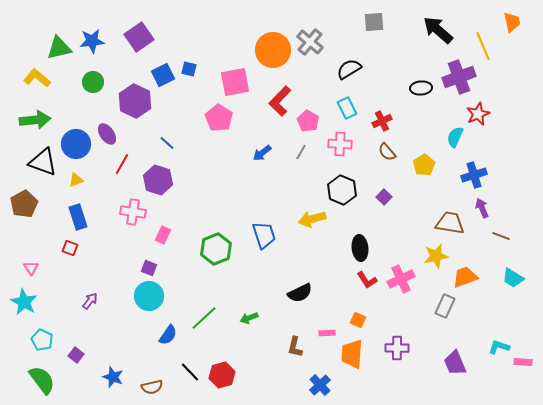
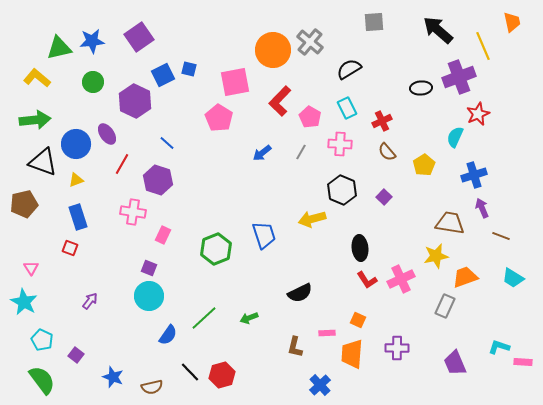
pink pentagon at (308, 121): moved 2 px right, 4 px up
brown pentagon at (24, 204): rotated 16 degrees clockwise
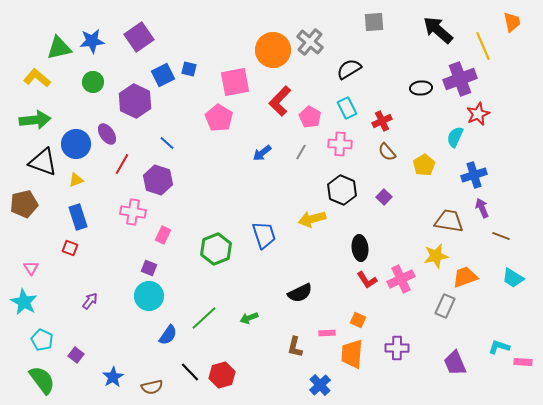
purple cross at (459, 77): moved 1 px right, 2 px down
brown trapezoid at (450, 223): moved 1 px left, 2 px up
blue star at (113, 377): rotated 20 degrees clockwise
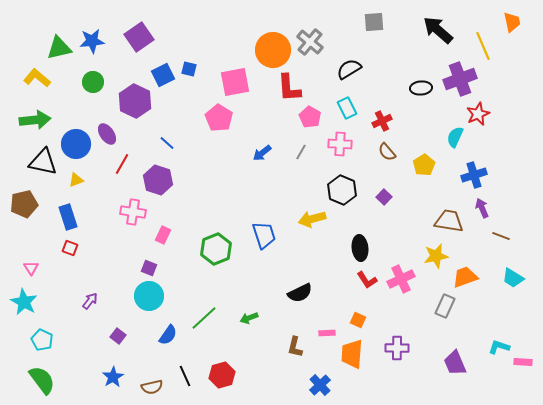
red L-shape at (280, 101): moved 9 px right, 13 px up; rotated 48 degrees counterclockwise
black triangle at (43, 162): rotated 8 degrees counterclockwise
blue rectangle at (78, 217): moved 10 px left
purple square at (76, 355): moved 42 px right, 19 px up
black line at (190, 372): moved 5 px left, 4 px down; rotated 20 degrees clockwise
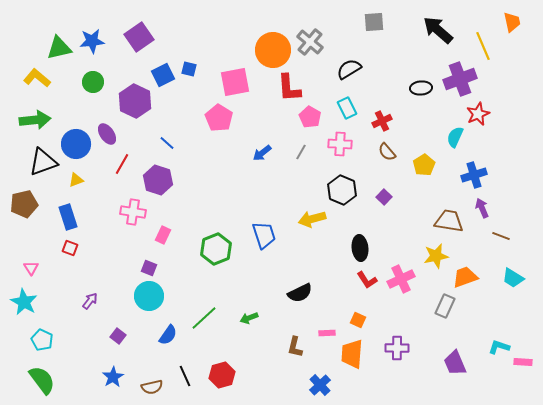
black triangle at (43, 162): rotated 32 degrees counterclockwise
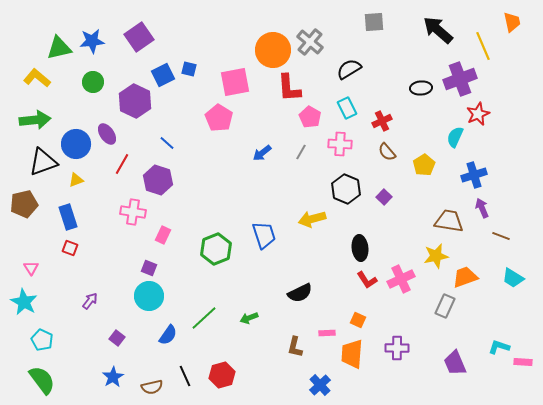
black hexagon at (342, 190): moved 4 px right, 1 px up
purple square at (118, 336): moved 1 px left, 2 px down
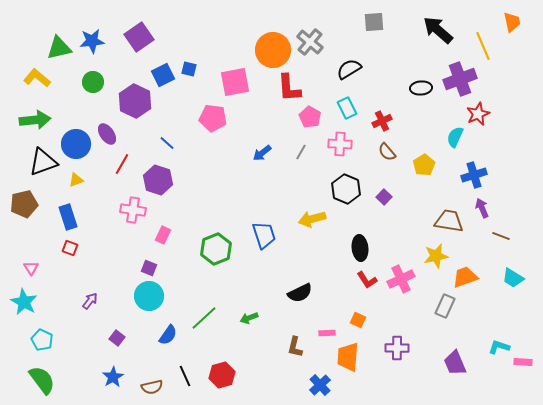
pink pentagon at (219, 118): moved 6 px left; rotated 24 degrees counterclockwise
pink cross at (133, 212): moved 2 px up
orange trapezoid at (352, 354): moved 4 px left, 3 px down
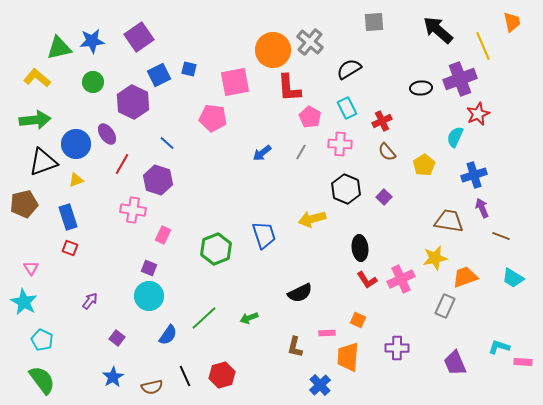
blue square at (163, 75): moved 4 px left
purple hexagon at (135, 101): moved 2 px left, 1 px down
yellow star at (436, 256): moved 1 px left, 2 px down
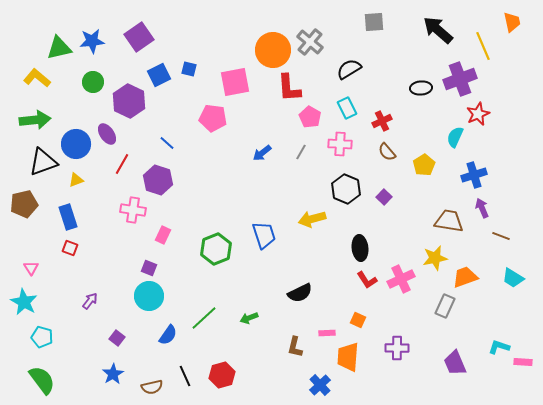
purple hexagon at (133, 102): moved 4 px left, 1 px up
cyan pentagon at (42, 340): moved 3 px up; rotated 10 degrees counterclockwise
blue star at (113, 377): moved 3 px up
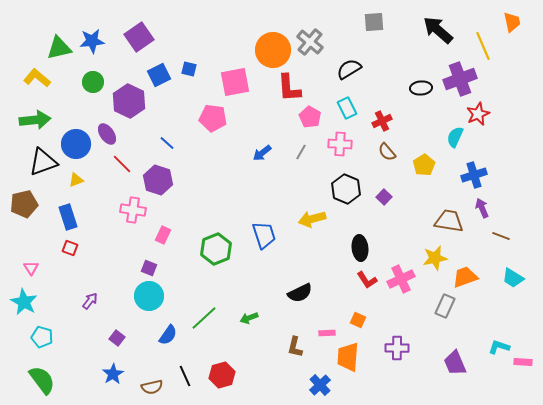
red line at (122, 164): rotated 75 degrees counterclockwise
